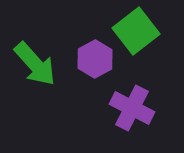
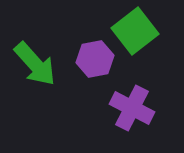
green square: moved 1 px left
purple hexagon: rotated 18 degrees clockwise
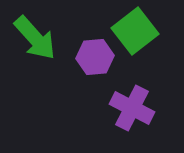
purple hexagon: moved 2 px up; rotated 6 degrees clockwise
green arrow: moved 26 px up
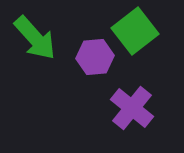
purple cross: rotated 12 degrees clockwise
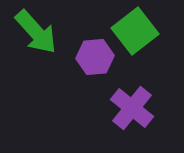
green arrow: moved 1 px right, 6 px up
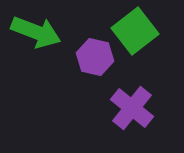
green arrow: rotated 27 degrees counterclockwise
purple hexagon: rotated 18 degrees clockwise
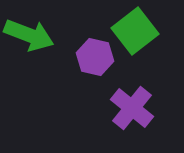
green arrow: moved 7 px left, 3 px down
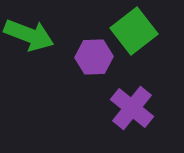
green square: moved 1 px left
purple hexagon: moved 1 px left; rotated 15 degrees counterclockwise
